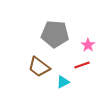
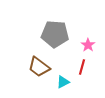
red line: moved 2 px down; rotated 56 degrees counterclockwise
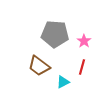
pink star: moved 4 px left, 4 px up
brown trapezoid: moved 1 px up
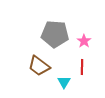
red line: rotated 14 degrees counterclockwise
cyan triangle: moved 1 px right; rotated 32 degrees counterclockwise
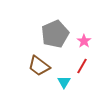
gray pentagon: rotated 28 degrees counterclockwise
red line: moved 1 px up; rotated 28 degrees clockwise
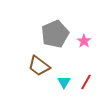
red line: moved 4 px right, 16 px down
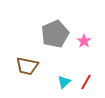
brown trapezoid: moved 12 px left; rotated 25 degrees counterclockwise
cyan triangle: rotated 16 degrees clockwise
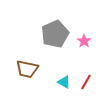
brown trapezoid: moved 3 px down
cyan triangle: rotated 48 degrees counterclockwise
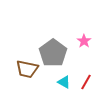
gray pentagon: moved 2 px left, 19 px down; rotated 12 degrees counterclockwise
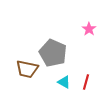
pink star: moved 5 px right, 12 px up
gray pentagon: rotated 12 degrees counterclockwise
red line: rotated 14 degrees counterclockwise
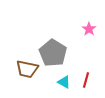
gray pentagon: rotated 8 degrees clockwise
red line: moved 2 px up
